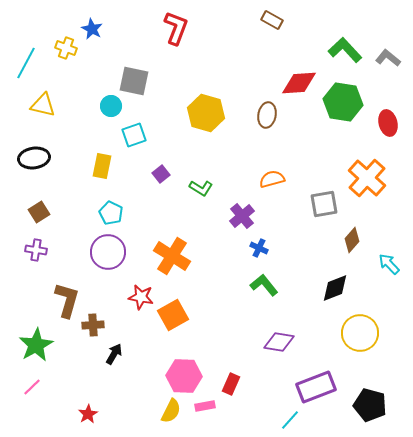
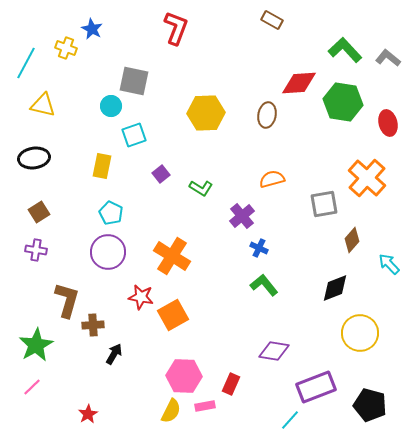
yellow hexagon at (206, 113): rotated 18 degrees counterclockwise
purple diamond at (279, 342): moved 5 px left, 9 px down
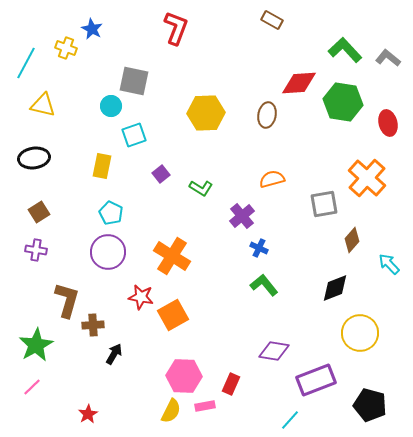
purple rectangle at (316, 387): moved 7 px up
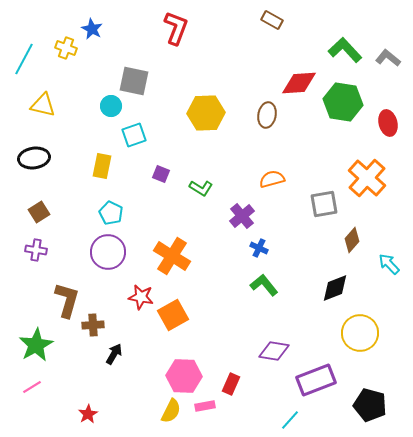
cyan line at (26, 63): moved 2 px left, 4 px up
purple square at (161, 174): rotated 30 degrees counterclockwise
pink line at (32, 387): rotated 12 degrees clockwise
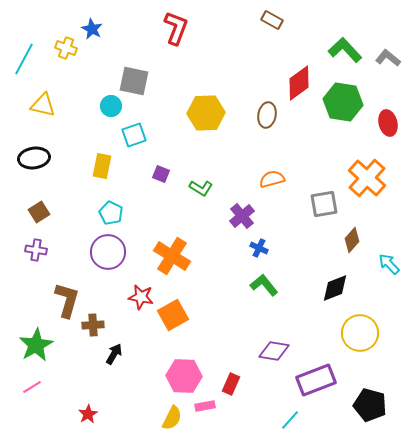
red diamond at (299, 83): rotated 33 degrees counterclockwise
yellow semicircle at (171, 411): moved 1 px right, 7 px down
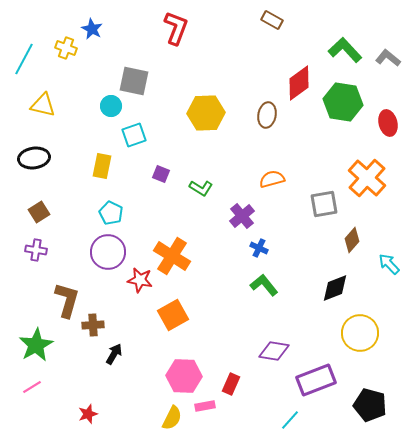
red star at (141, 297): moved 1 px left, 17 px up
red star at (88, 414): rotated 12 degrees clockwise
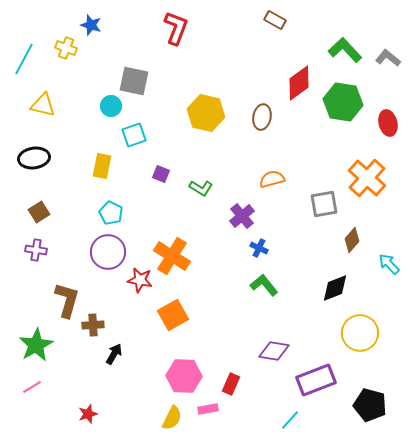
brown rectangle at (272, 20): moved 3 px right
blue star at (92, 29): moved 1 px left, 4 px up; rotated 10 degrees counterclockwise
yellow hexagon at (206, 113): rotated 15 degrees clockwise
brown ellipse at (267, 115): moved 5 px left, 2 px down
pink rectangle at (205, 406): moved 3 px right, 3 px down
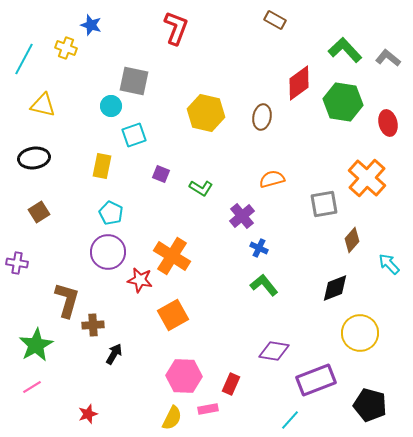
purple cross at (36, 250): moved 19 px left, 13 px down
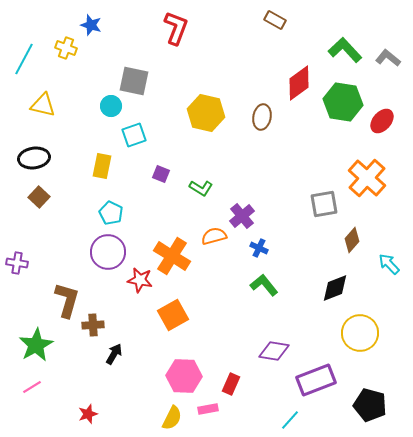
red ellipse at (388, 123): moved 6 px left, 2 px up; rotated 55 degrees clockwise
orange semicircle at (272, 179): moved 58 px left, 57 px down
brown square at (39, 212): moved 15 px up; rotated 15 degrees counterclockwise
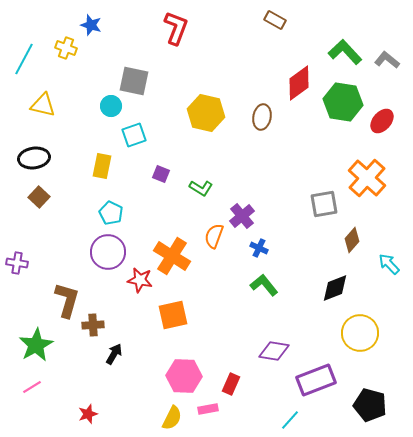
green L-shape at (345, 50): moved 2 px down
gray L-shape at (388, 58): moved 1 px left, 2 px down
orange semicircle at (214, 236): rotated 55 degrees counterclockwise
orange square at (173, 315): rotated 16 degrees clockwise
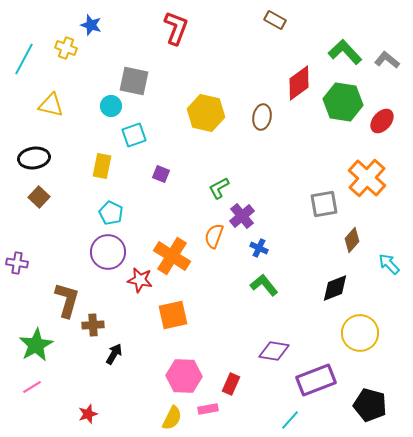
yellow triangle at (43, 105): moved 8 px right
green L-shape at (201, 188): moved 18 px right; rotated 120 degrees clockwise
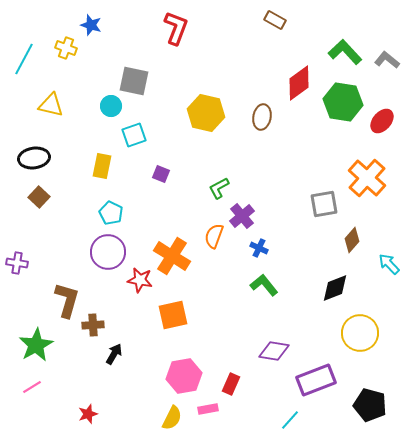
pink hexagon at (184, 376): rotated 12 degrees counterclockwise
